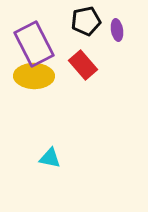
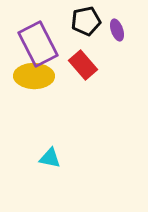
purple ellipse: rotated 10 degrees counterclockwise
purple rectangle: moved 4 px right
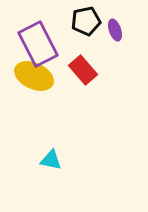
purple ellipse: moved 2 px left
red rectangle: moved 5 px down
yellow ellipse: rotated 24 degrees clockwise
cyan triangle: moved 1 px right, 2 px down
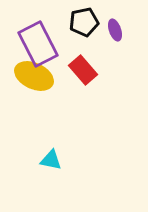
black pentagon: moved 2 px left, 1 px down
